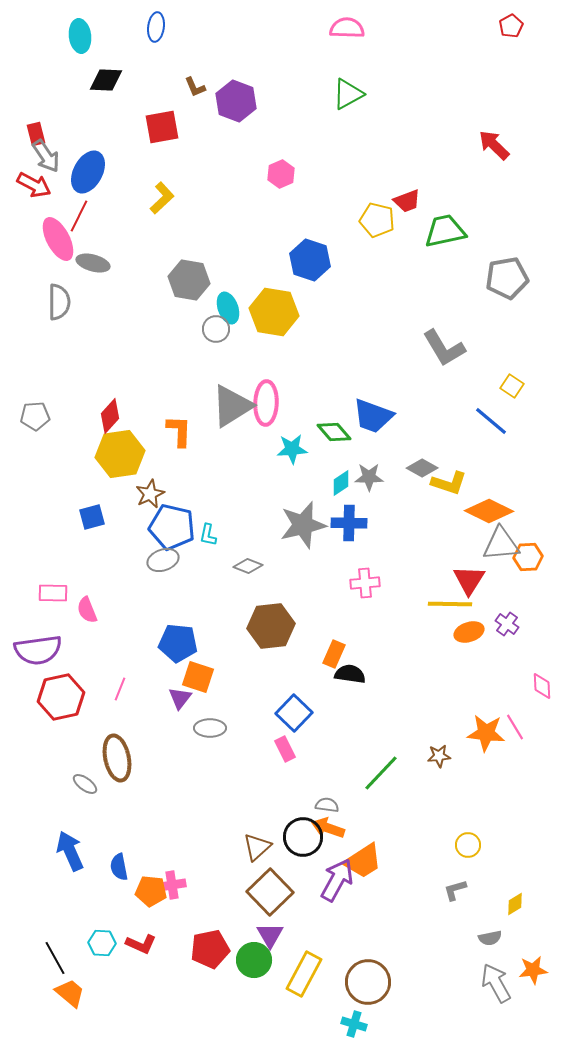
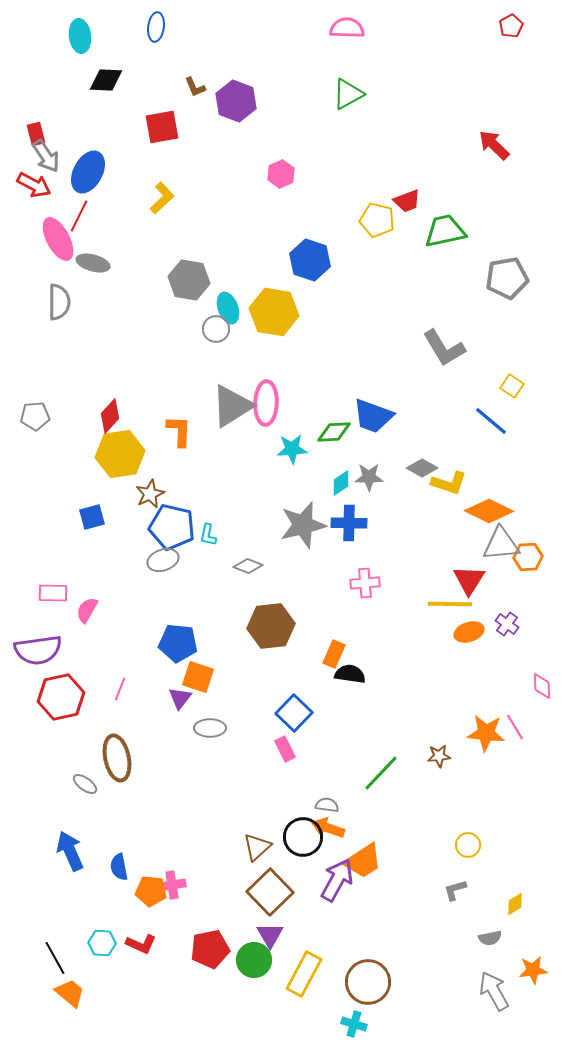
green diamond at (334, 432): rotated 52 degrees counterclockwise
pink semicircle at (87, 610): rotated 52 degrees clockwise
gray arrow at (496, 983): moved 2 px left, 8 px down
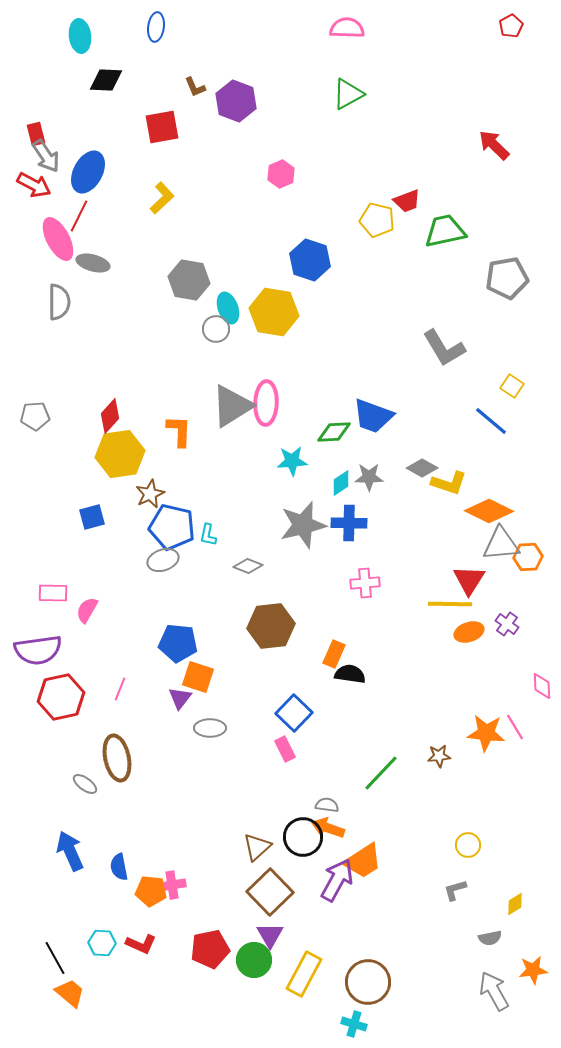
cyan star at (292, 449): moved 12 px down
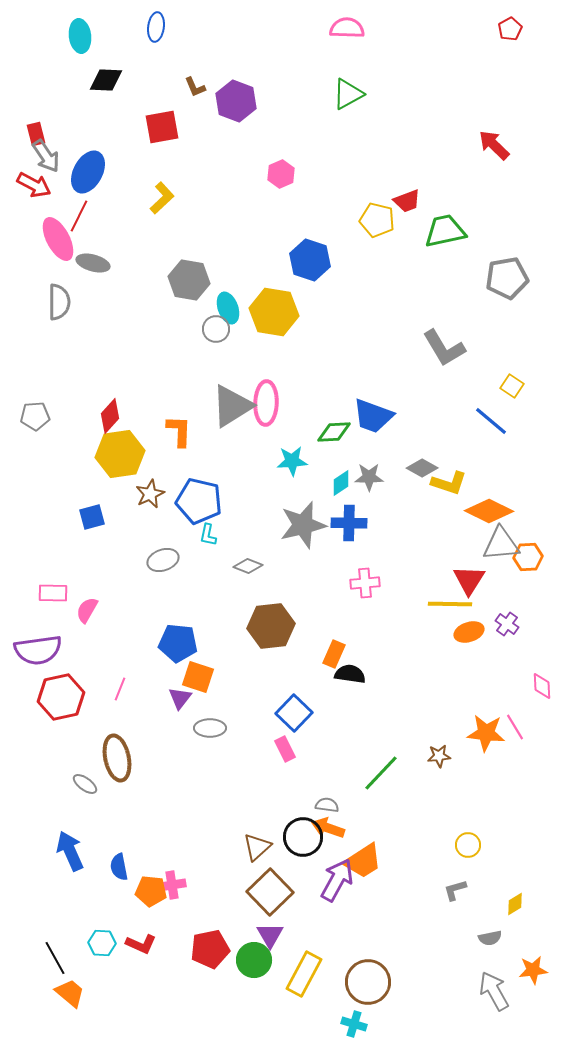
red pentagon at (511, 26): moved 1 px left, 3 px down
blue pentagon at (172, 527): moved 27 px right, 26 px up
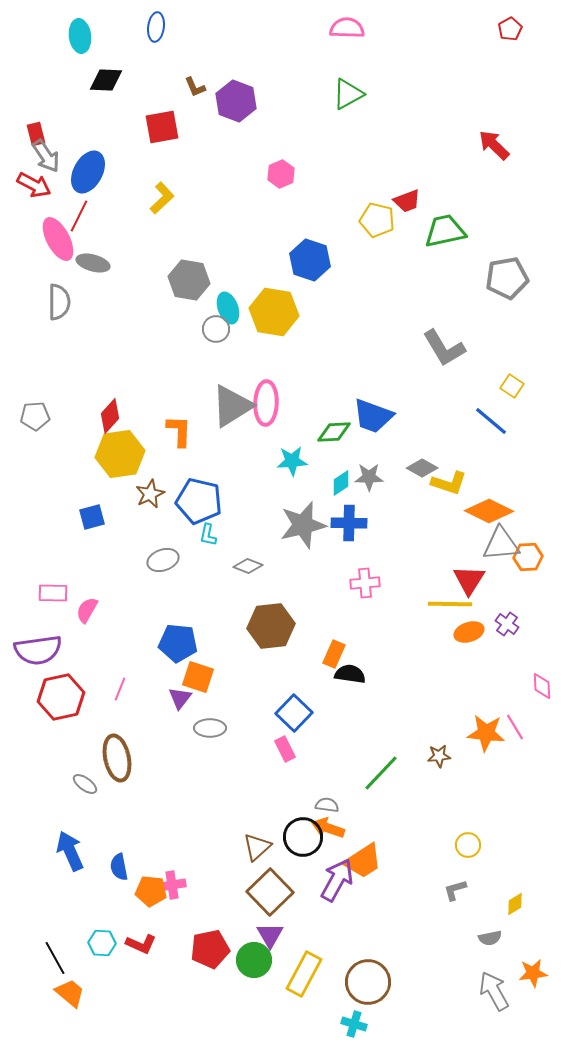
orange star at (533, 970): moved 3 px down
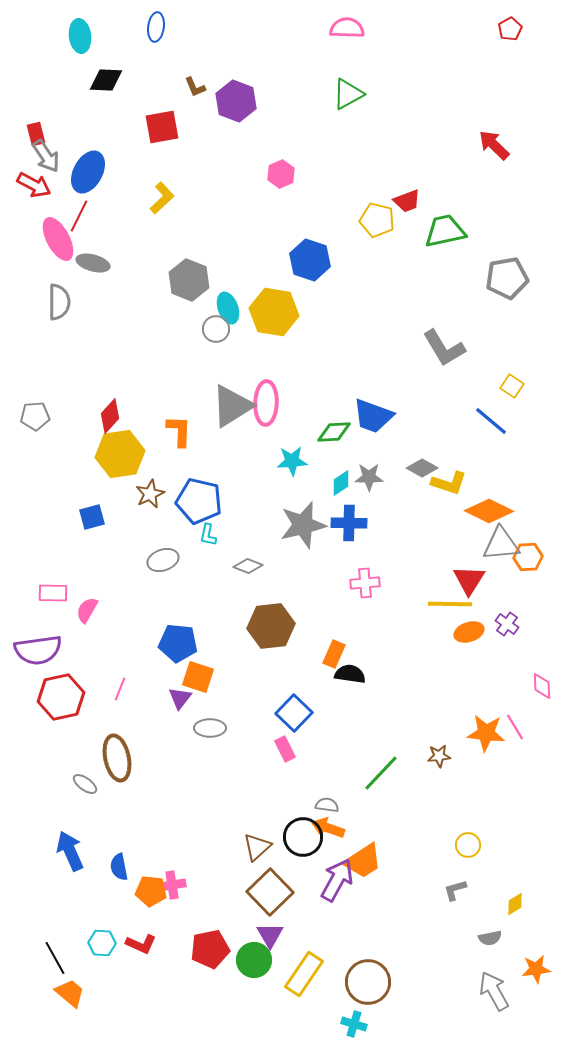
gray hexagon at (189, 280): rotated 12 degrees clockwise
orange star at (533, 973): moved 3 px right, 4 px up
yellow rectangle at (304, 974): rotated 6 degrees clockwise
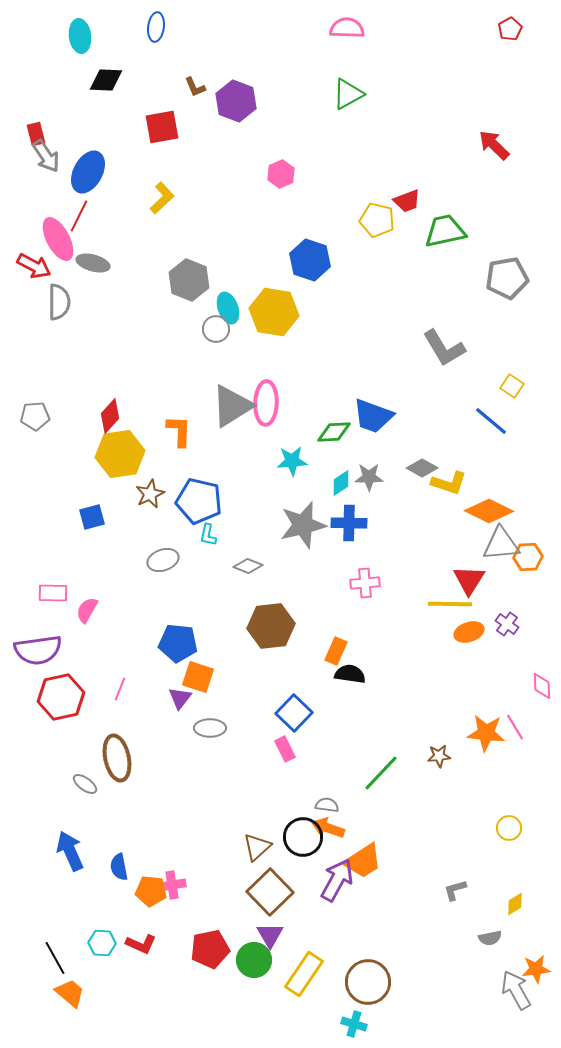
red arrow at (34, 185): moved 81 px down
orange rectangle at (334, 654): moved 2 px right, 3 px up
yellow circle at (468, 845): moved 41 px right, 17 px up
gray arrow at (494, 991): moved 22 px right, 1 px up
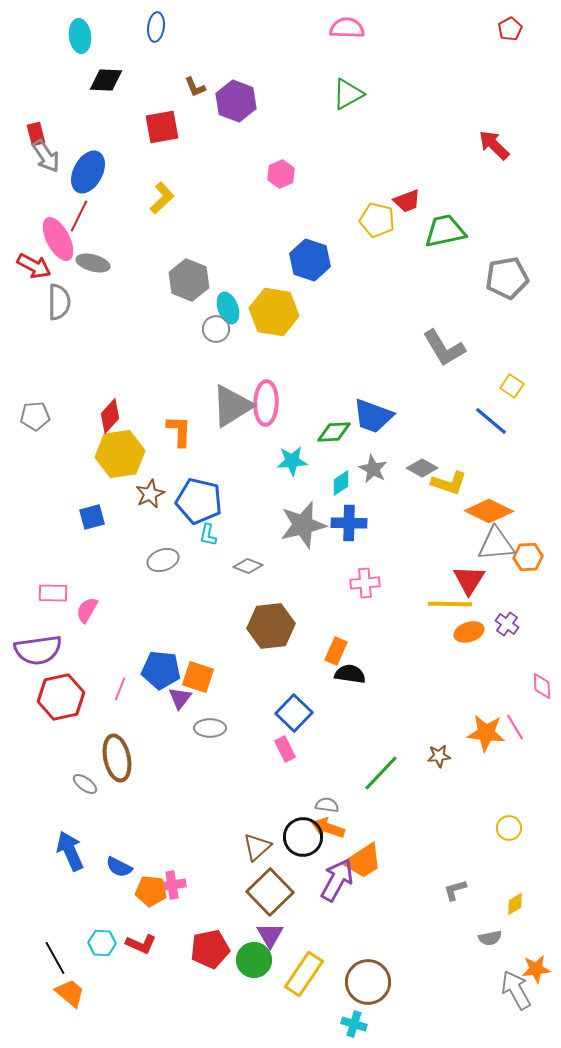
gray star at (369, 477): moved 4 px right, 8 px up; rotated 28 degrees clockwise
gray triangle at (501, 544): moved 5 px left
blue pentagon at (178, 643): moved 17 px left, 27 px down
blue semicircle at (119, 867): rotated 52 degrees counterclockwise
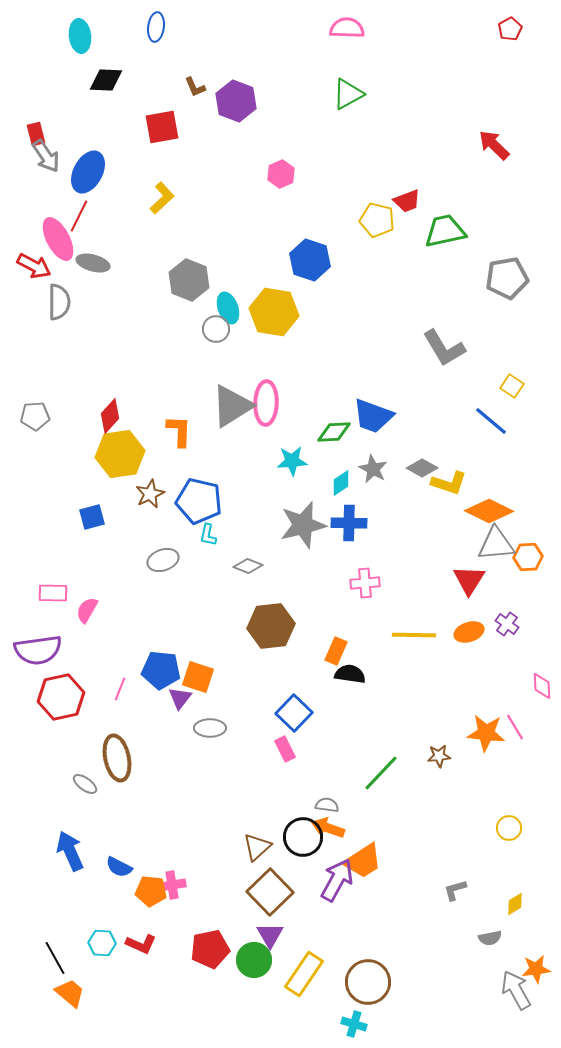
yellow line at (450, 604): moved 36 px left, 31 px down
